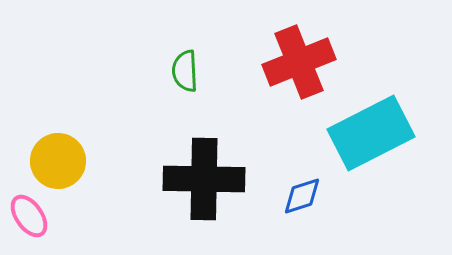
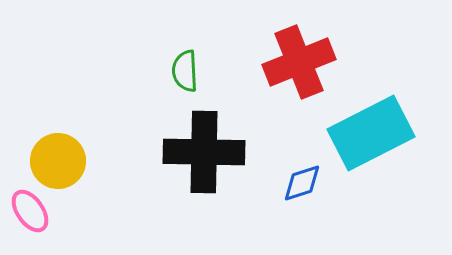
black cross: moved 27 px up
blue diamond: moved 13 px up
pink ellipse: moved 1 px right, 5 px up
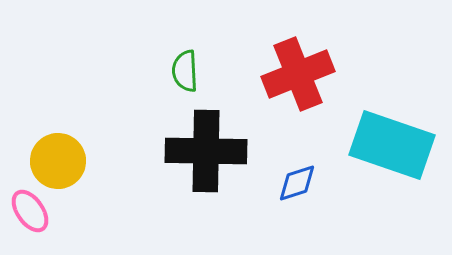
red cross: moved 1 px left, 12 px down
cyan rectangle: moved 21 px right, 12 px down; rotated 46 degrees clockwise
black cross: moved 2 px right, 1 px up
blue diamond: moved 5 px left
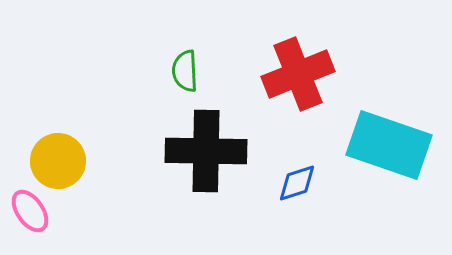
cyan rectangle: moved 3 px left
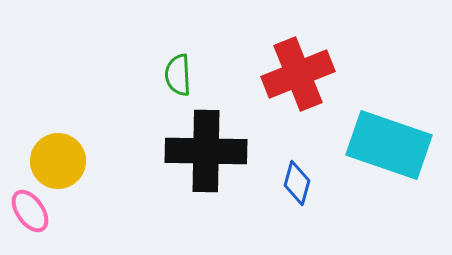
green semicircle: moved 7 px left, 4 px down
blue diamond: rotated 57 degrees counterclockwise
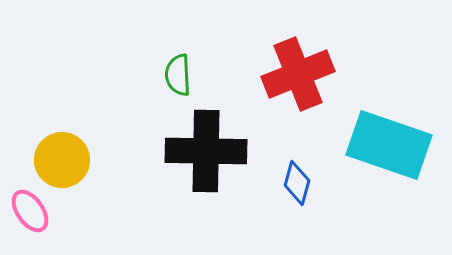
yellow circle: moved 4 px right, 1 px up
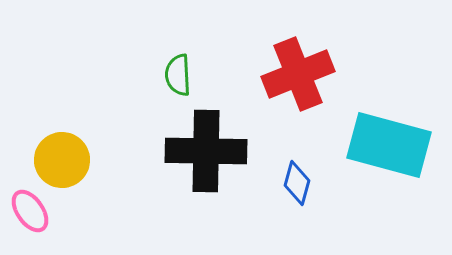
cyan rectangle: rotated 4 degrees counterclockwise
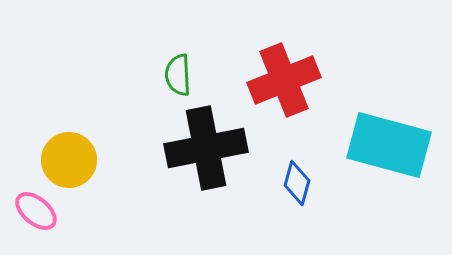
red cross: moved 14 px left, 6 px down
black cross: moved 3 px up; rotated 12 degrees counterclockwise
yellow circle: moved 7 px right
pink ellipse: moved 6 px right; rotated 15 degrees counterclockwise
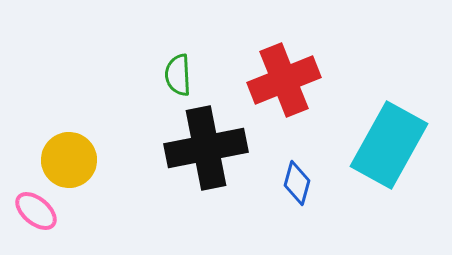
cyan rectangle: rotated 76 degrees counterclockwise
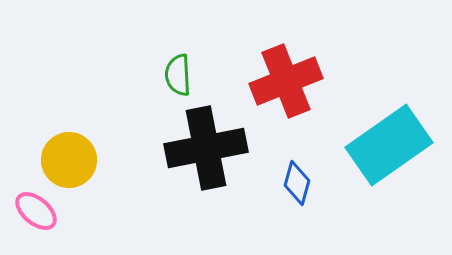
red cross: moved 2 px right, 1 px down
cyan rectangle: rotated 26 degrees clockwise
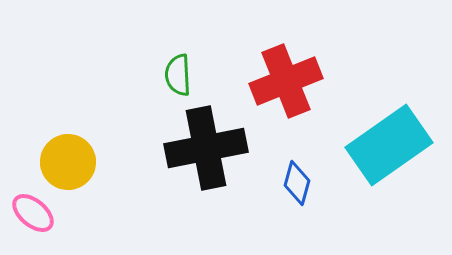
yellow circle: moved 1 px left, 2 px down
pink ellipse: moved 3 px left, 2 px down
